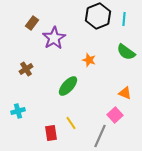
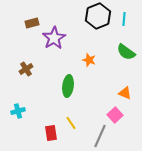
brown rectangle: rotated 40 degrees clockwise
green ellipse: rotated 35 degrees counterclockwise
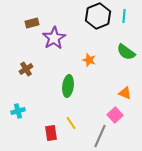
cyan line: moved 3 px up
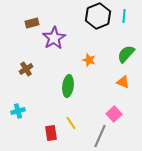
green semicircle: moved 2 px down; rotated 96 degrees clockwise
orange triangle: moved 2 px left, 11 px up
pink square: moved 1 px left, 1 px up
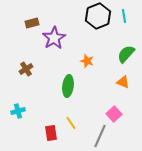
cyan line: rotated 16 degrees counterclockwise
orange star: moved 2 px left, 1 px down
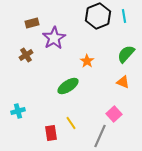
orange star: rotated 16 degrees clockwise
brown cross: moved 14 px up
green ellipse: rotated 50 degrees clockwise
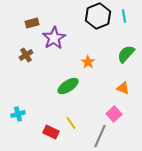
orange star: moved 1 px right, 1 px down
orange triangle: moved 6 px down
cyan cross: moved 3 px down
red rectangle: moved 1 px up; rotated 56 degrees counterclockwise
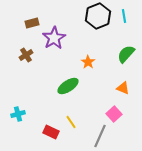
yellow line: moved 1 px up
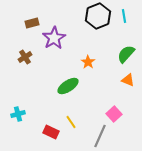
brown cross: moved 1 px left, 2 px down
orange triangle: moved 5 px right, 8 px up
